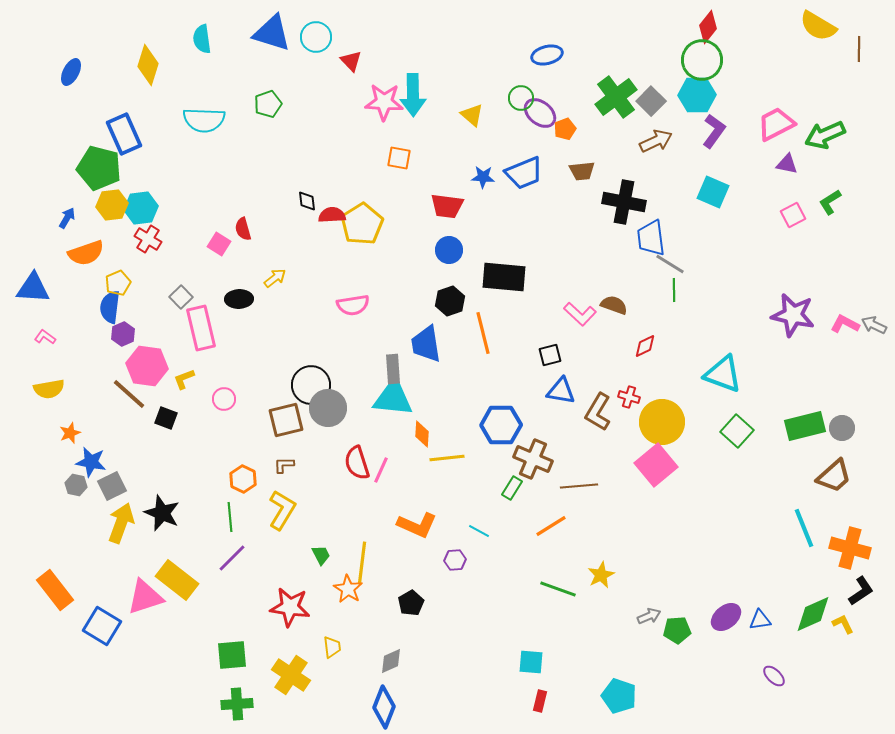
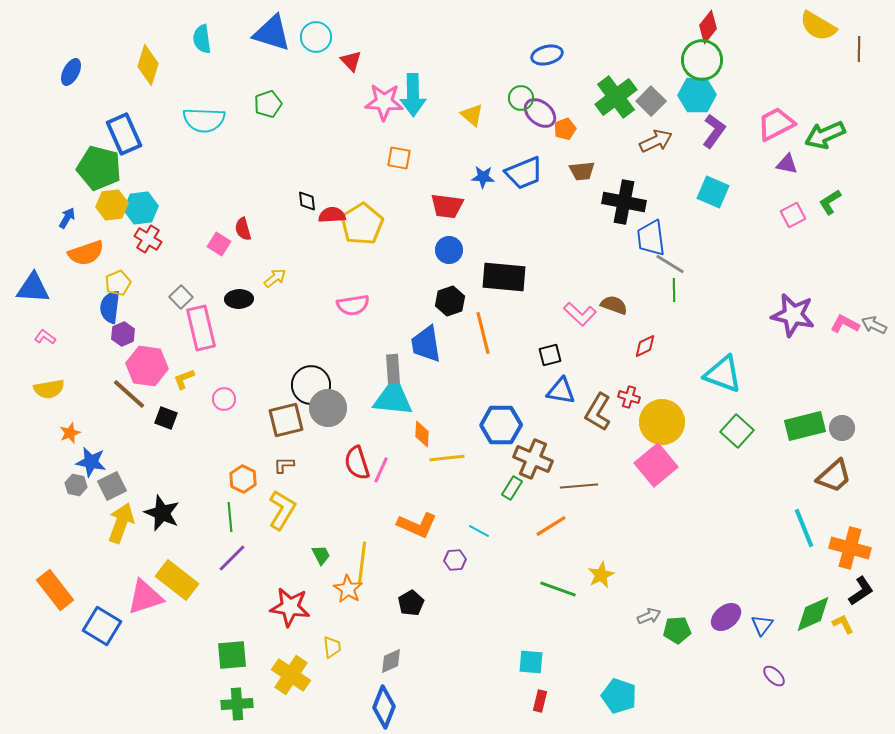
blue triangle at (760, 620): moved 2 px right, 5 px down; rotated 45 degrees counterclockwise
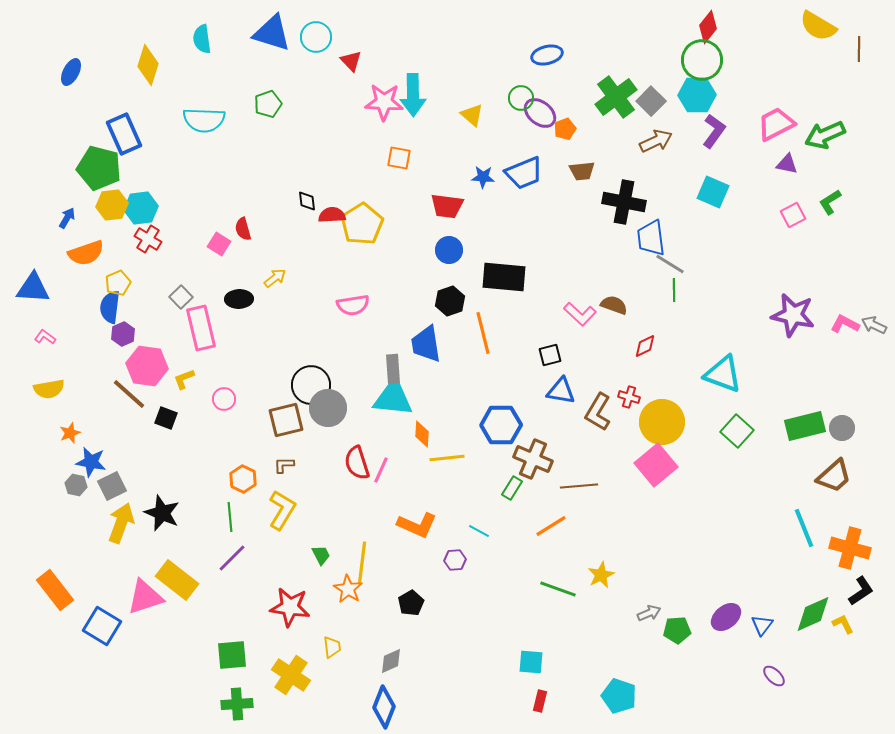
gray arrow at (649, 616): moved 3 px up
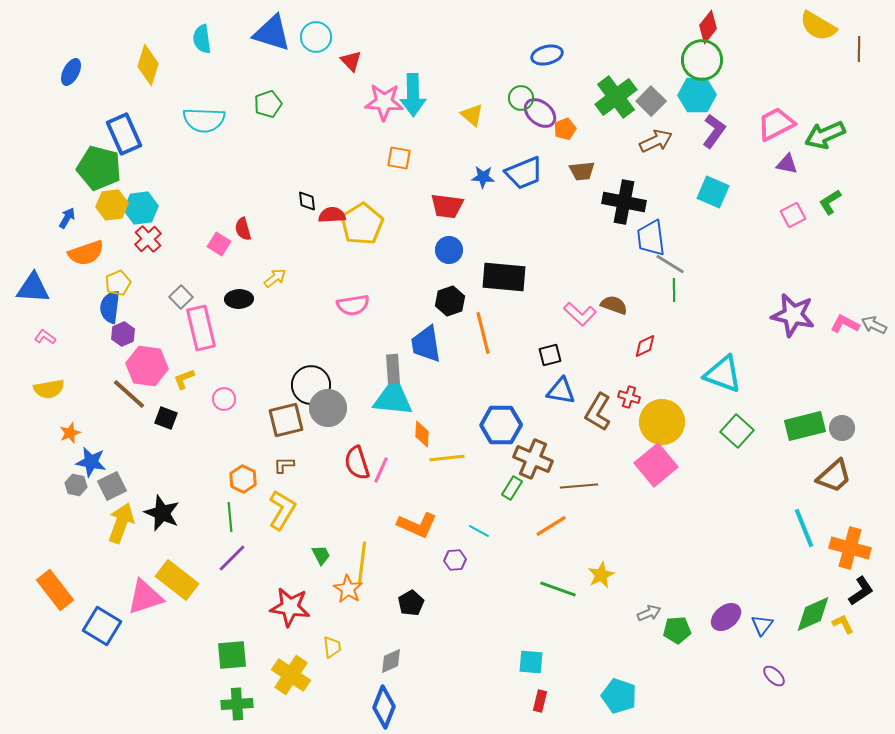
red cross at (148, 239): rotated 16 degrees clockwise
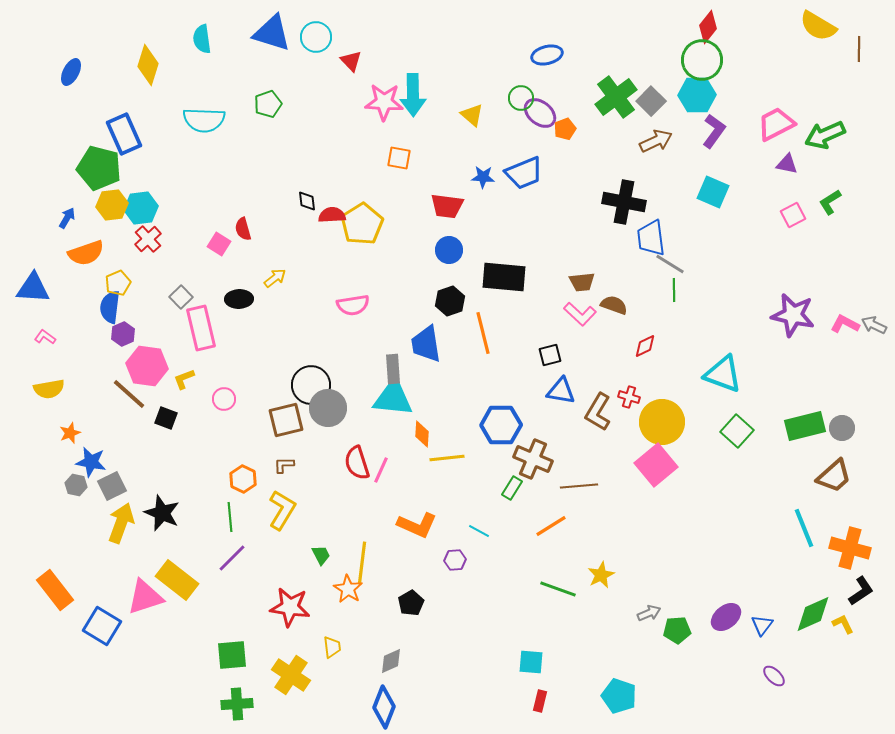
brown trapezoid at (582, 171): moved 111 px down
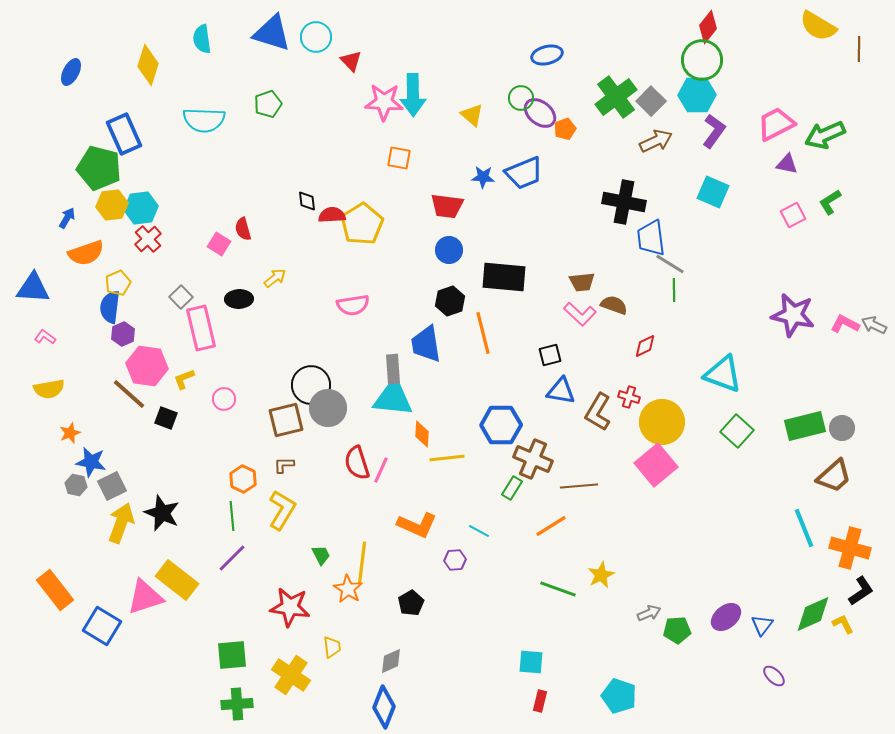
green line at (230, 517): moved 2 px right, 1 px up
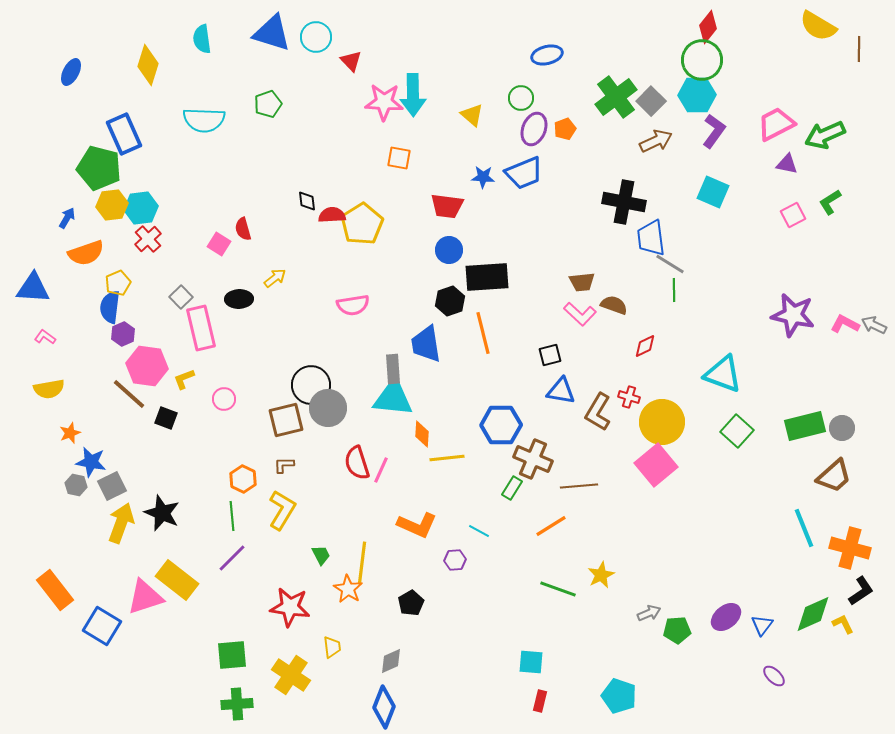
purple ellipse at (540, 113): moved 6 px left, 16 px down; rotated 72 degrees clockwise
black rectangle at (504, 277): moved 17 px left; rotated 9 degrees counterclockwise
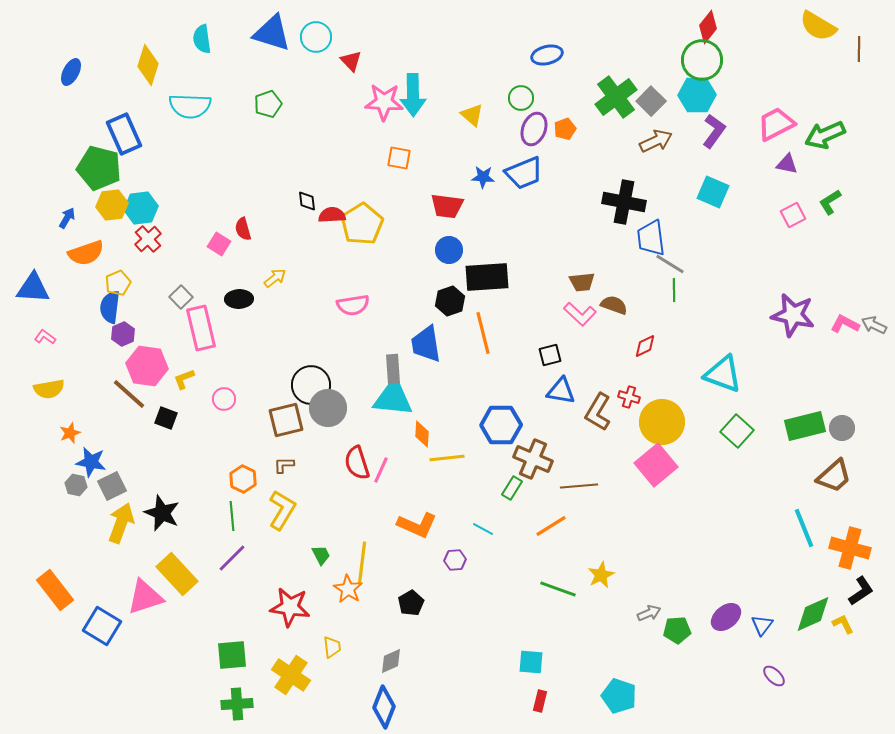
cyan semicircle at (204, 120): moved 14 px left, 14 px up
cyan line at (479, 531): moved 4 px right, 2 px up
yellow rectangle at (177, 580): moved 6 px up; rotated 9 degrees clockwise
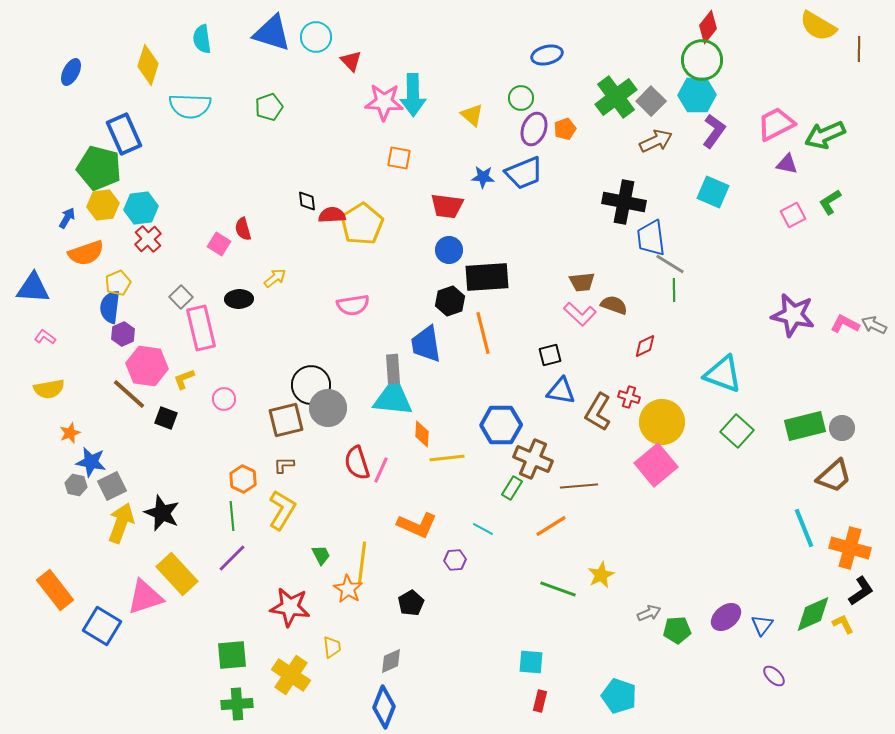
green pentagon at (268, 104): moved 1 px right, 3 px down
yellow hexagon at (112, 205): moved 9 px left
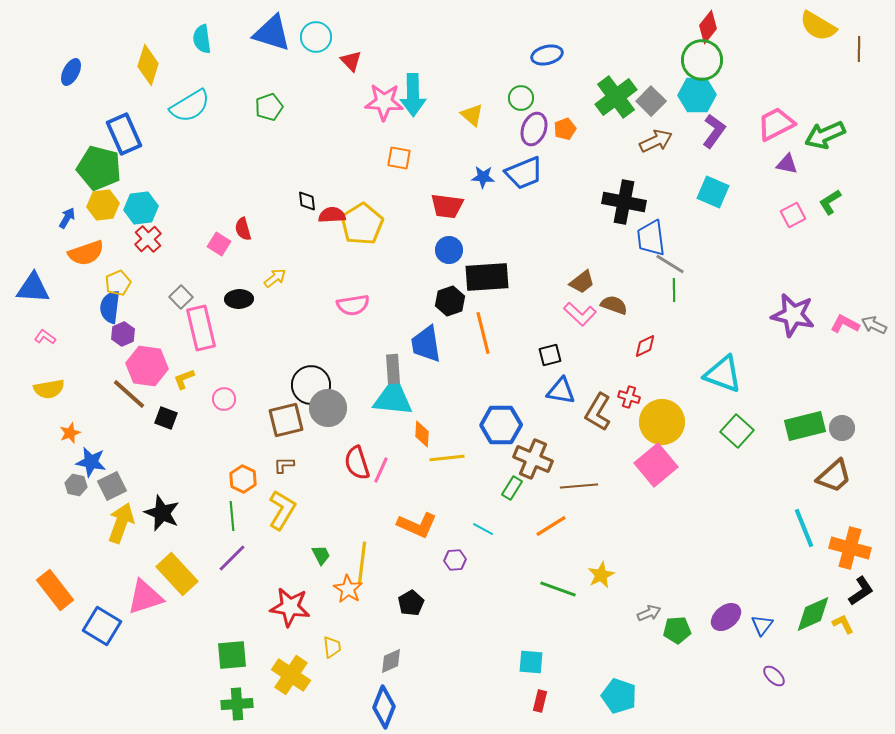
cyan semicircle at (190, 106): rotated 33 degrees counterclockwise
brown trapezoid at (582, 282): rotated 32 degrees counterclockwise
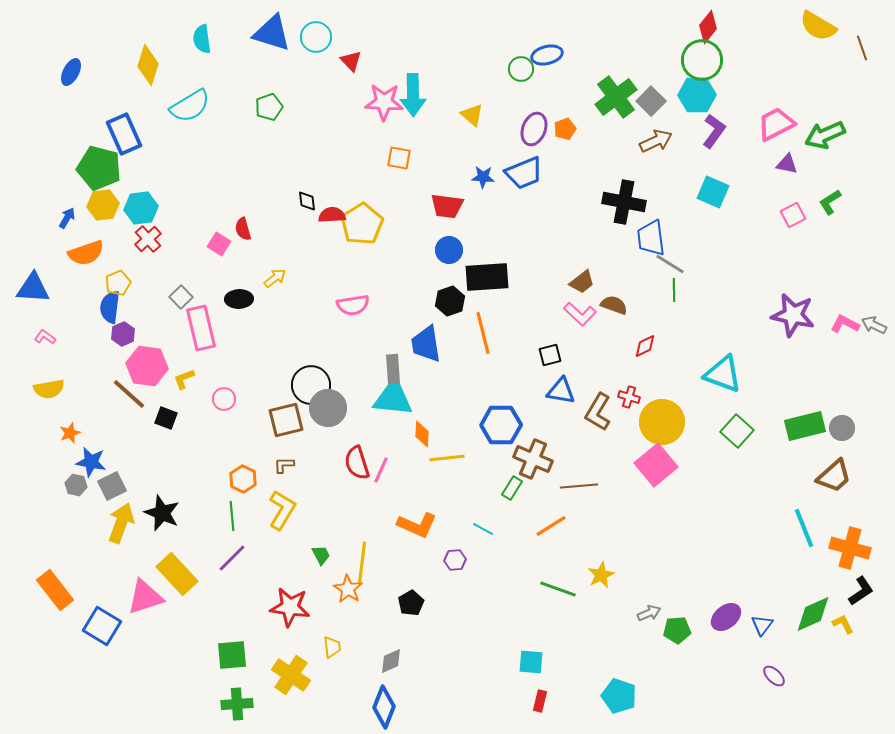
brown line at (859, 49): moved 3 px right, 1 px up; rotated 20 degrees counterclockwise
green circle at (521, 98): moved 29 px up
